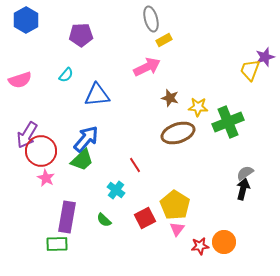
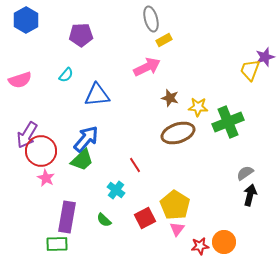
black arrow: moved 7 px right, 6 px down
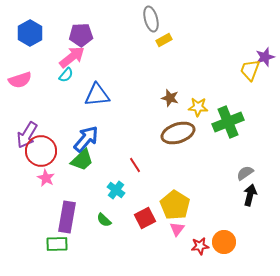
blue hexagon: moved 4 px right, 13 px down
pink arrow: moved 75 px left, 10 px up; rotated 12 degrees counterclockwise
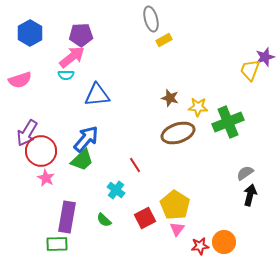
cyan semicircle: rotated 49 degrees clockwise
purple arrow: moved 2 px up
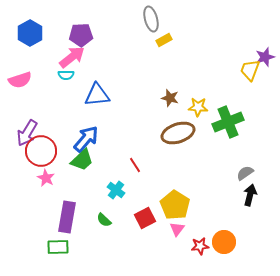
green rectangle: moved 1 px right, 3 px down
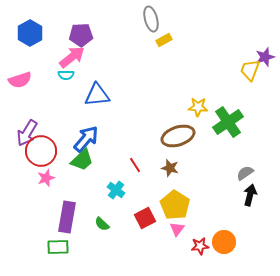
brown star: moved 70 px down
green cross: rotated 12 degrees counterclockwise
brown ellipse: moved 3 px down
pink star: rotated 24 degrees clockwise
green semicircle: moved 2 px left, 4 px down
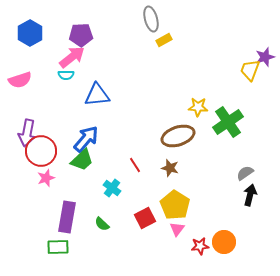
purple arrow: rotated 20 degrees counterclockwise
cyan cross: moved 4 px left, 2 px up
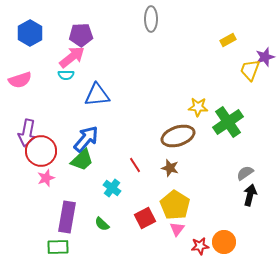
gray ellipse: rotated 15 degrees clockwise
yellow rectangle: moved 64 px right
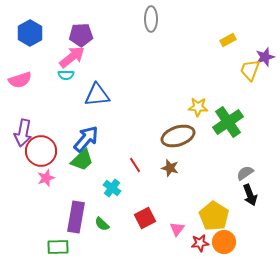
purple arrow: moved 4 px left
black arrow: rotated 145 degrees clockwise
yellow pentagon: moved 39 px right, 11 px down
purple rectangle: moved 9 px right
red star: moved 3 px up
